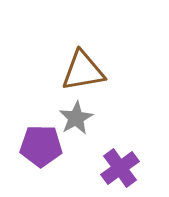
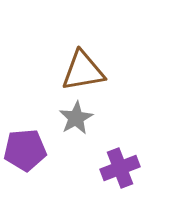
purple pentagon: moved 16 px left, 4 px down; rotated 6 degrees counterclockwise
purple cross: rotated 15 degrees clockwise
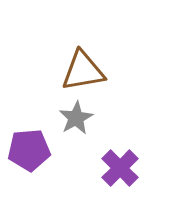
purple pentagon: moved 4 px right
purple cross: rotated 24 degrees counterclockwise
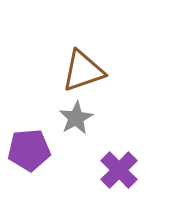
brown triangle: rotated 9 degrees counterclockwise
purple cross: moved 1 px left, 2 px down
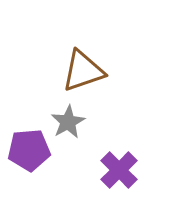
gray star: moved 8 px left, 4 px down
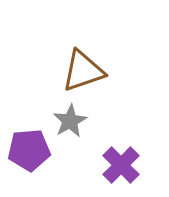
gray star: moved 2 px right, 1 px up
purple cross: moved 2 px right, 5 px up
